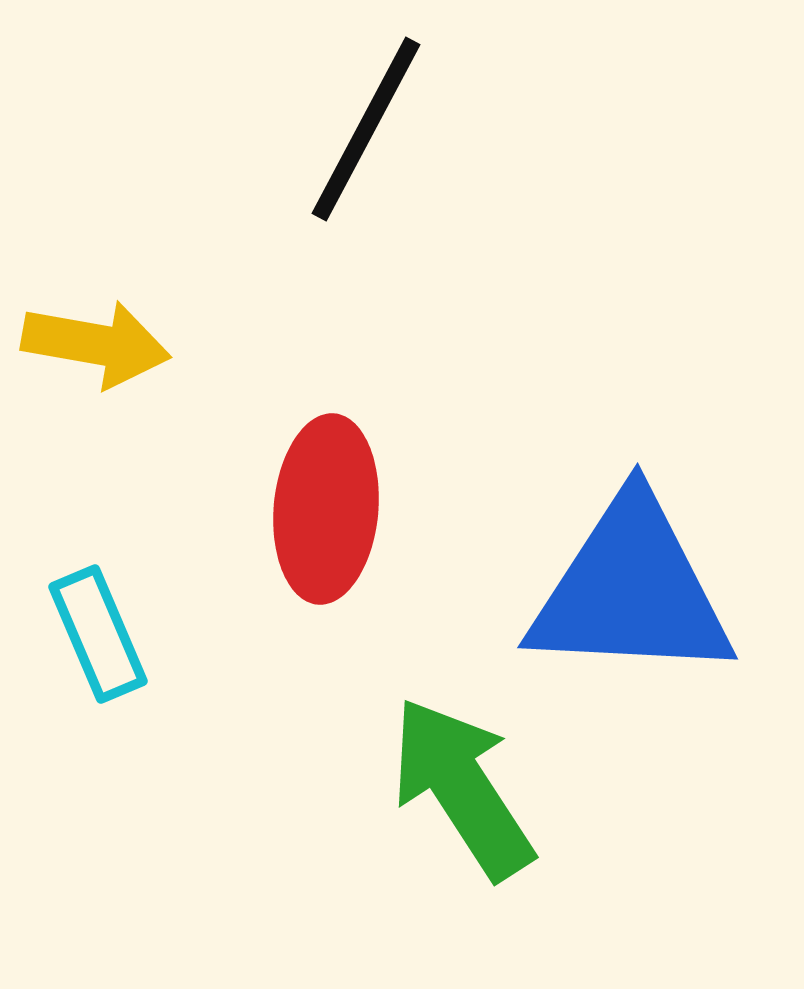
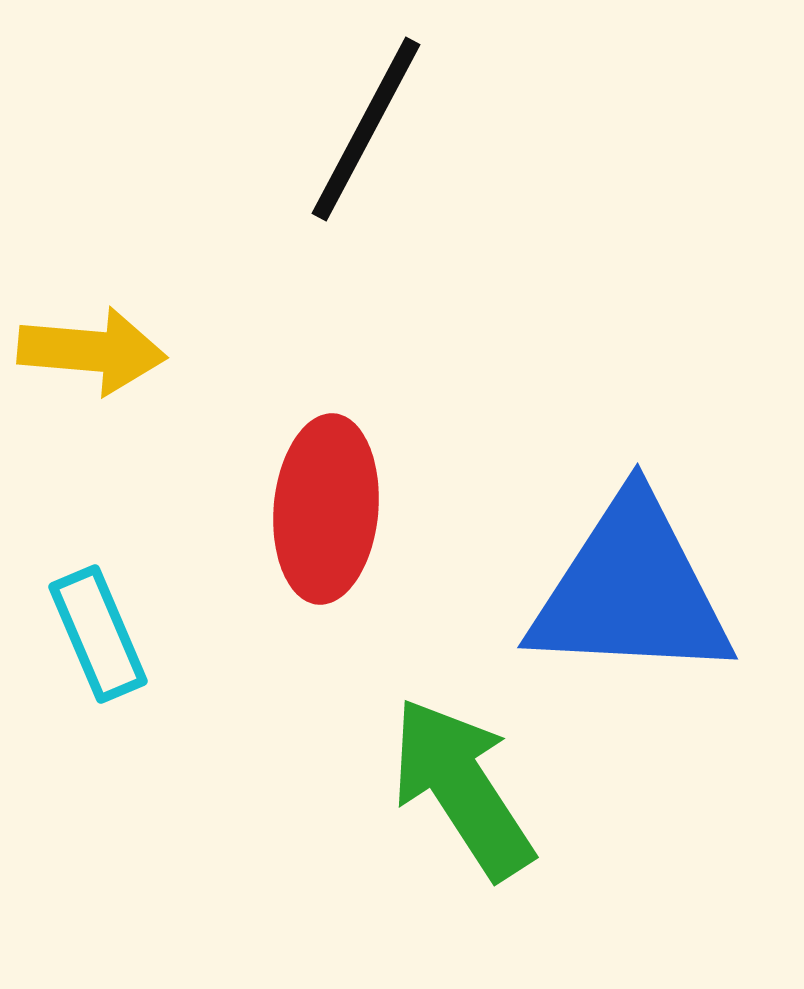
yellow arrow: moved 4 px left, 7 px down; rotated 5 degrees counterclockwise
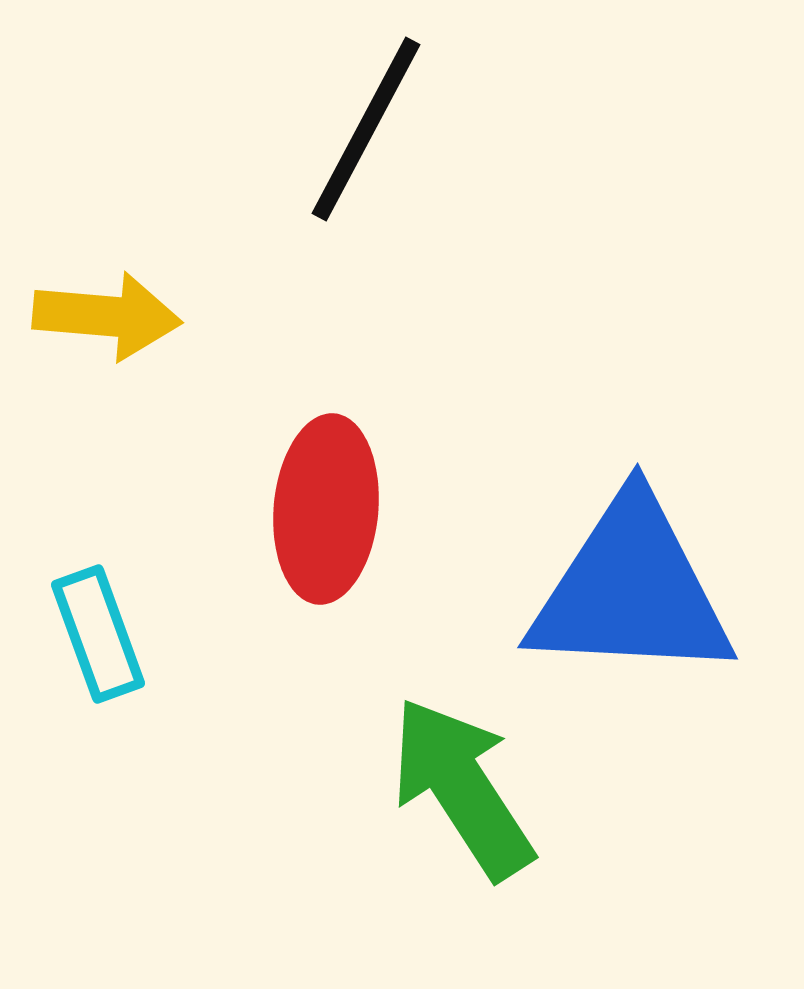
yellow arrow: moved 15 px right, 35 px up
cyan rectangle: rotated 3 degrees clockwise
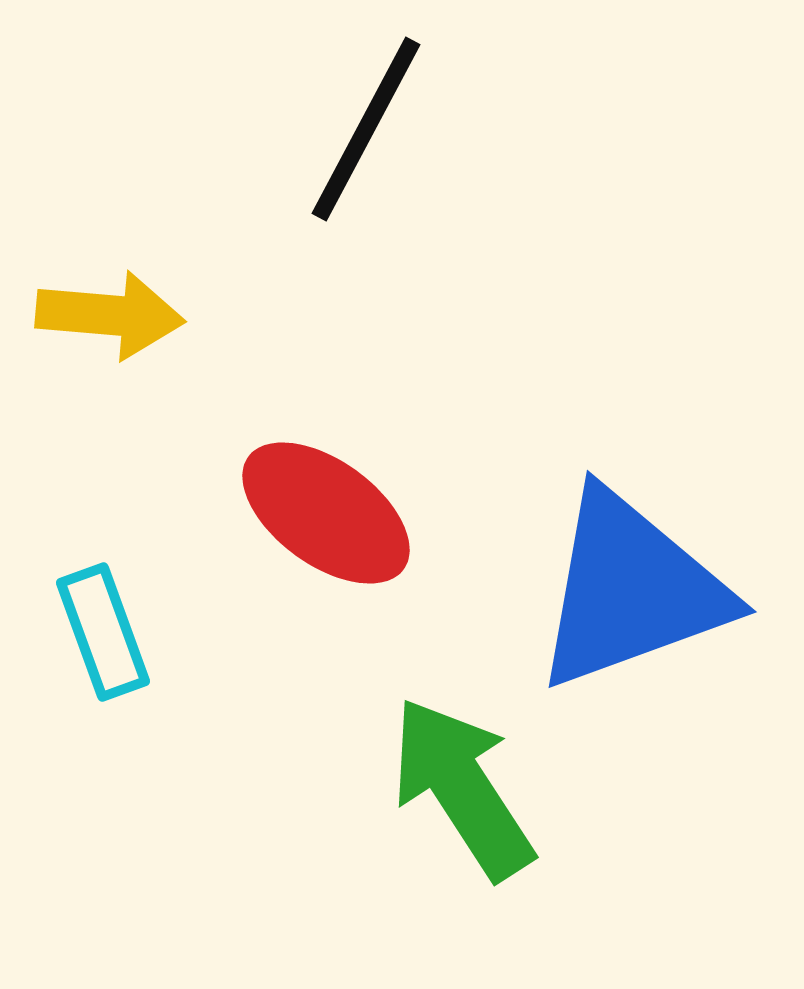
yellow arrow: moved 3 px right, 1 px up
red ellipse: moved 4 px down; rotated 59 degrees counterclockwise
blue triangle: rotated 23 degrees counterclockwise
cyan rectangle: moved 5 px right, 2 px up
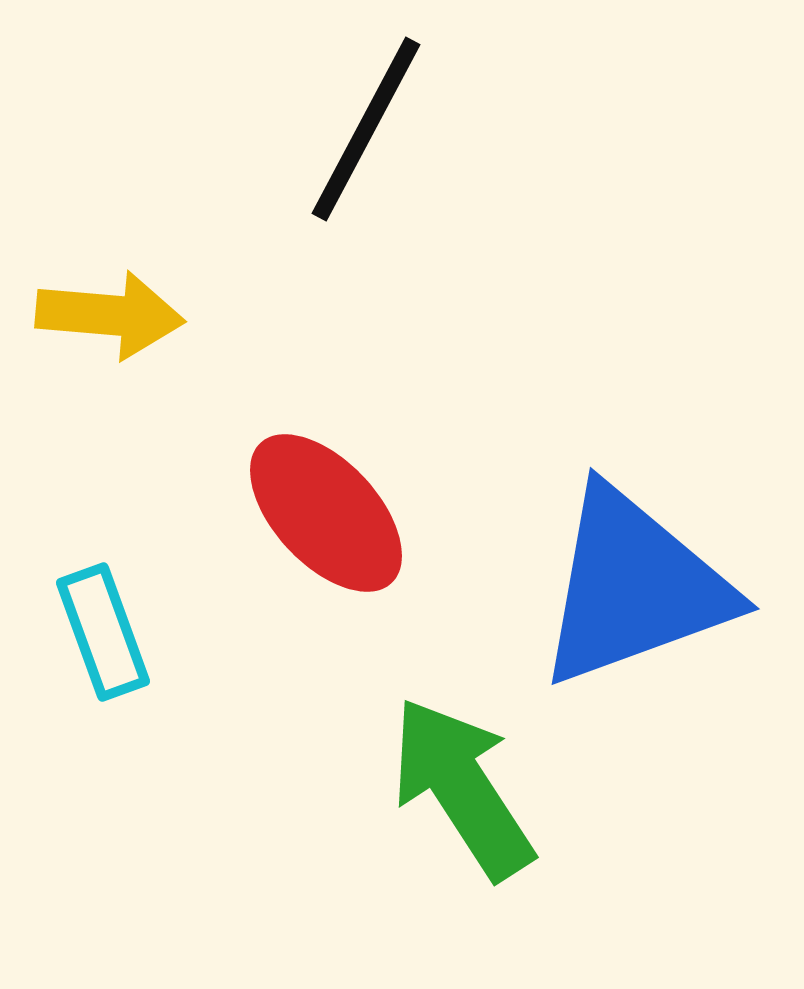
red ellipse: rotated 11 degrees clockwise
blue triangle: moved 3 px right, 3 px up
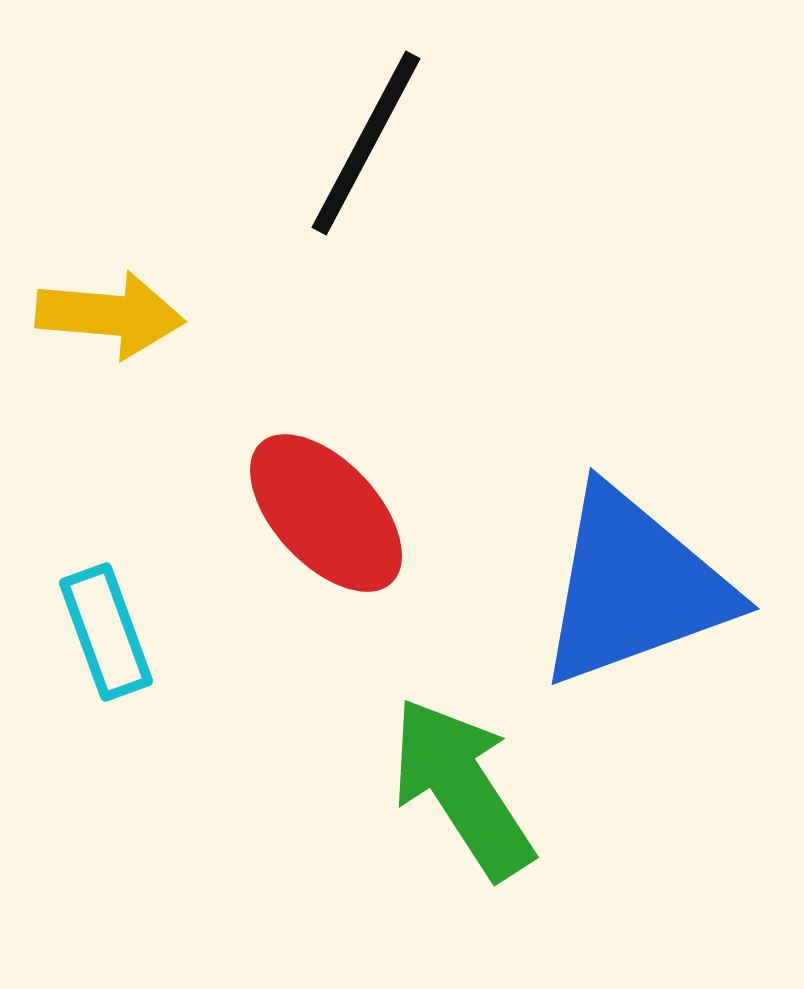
black line: moved 14 px down
cyan rectangle: moved 3 px right
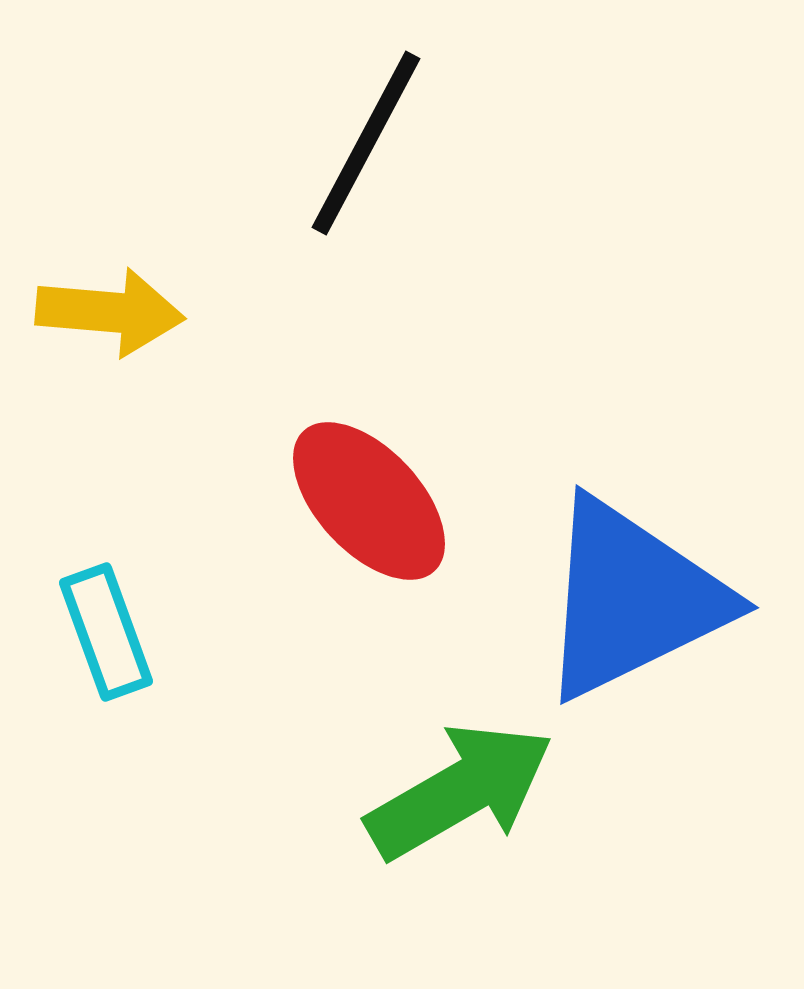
yellow arrow: moved 3 px up
red ellipse: moved 43 px right, 12 px up
blue triangle: moved 2 px left, 12 px down; rotated 6 degrees counterclockwise
green arrow: moved 2 px left, 3 px down; rotated 93 degrees clockwise
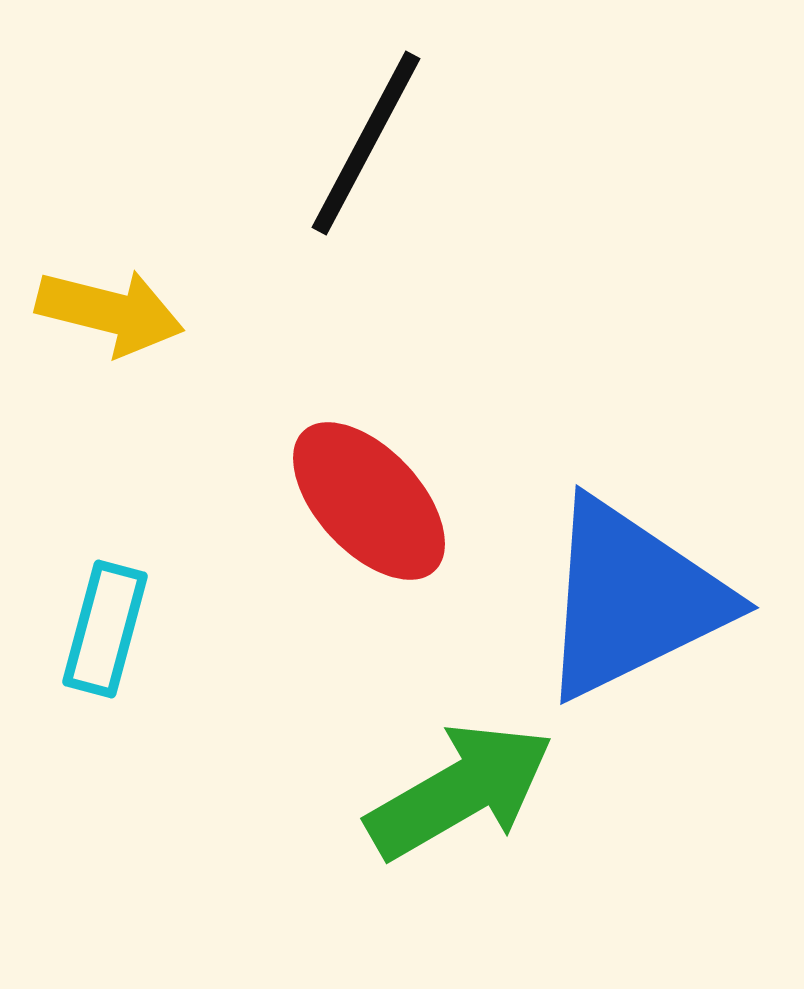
yellow arrow: rotated 9 degrees clockwise
cyan rectangle: moved 1 px left, 3 px up; rotated 35 degrees clockwise
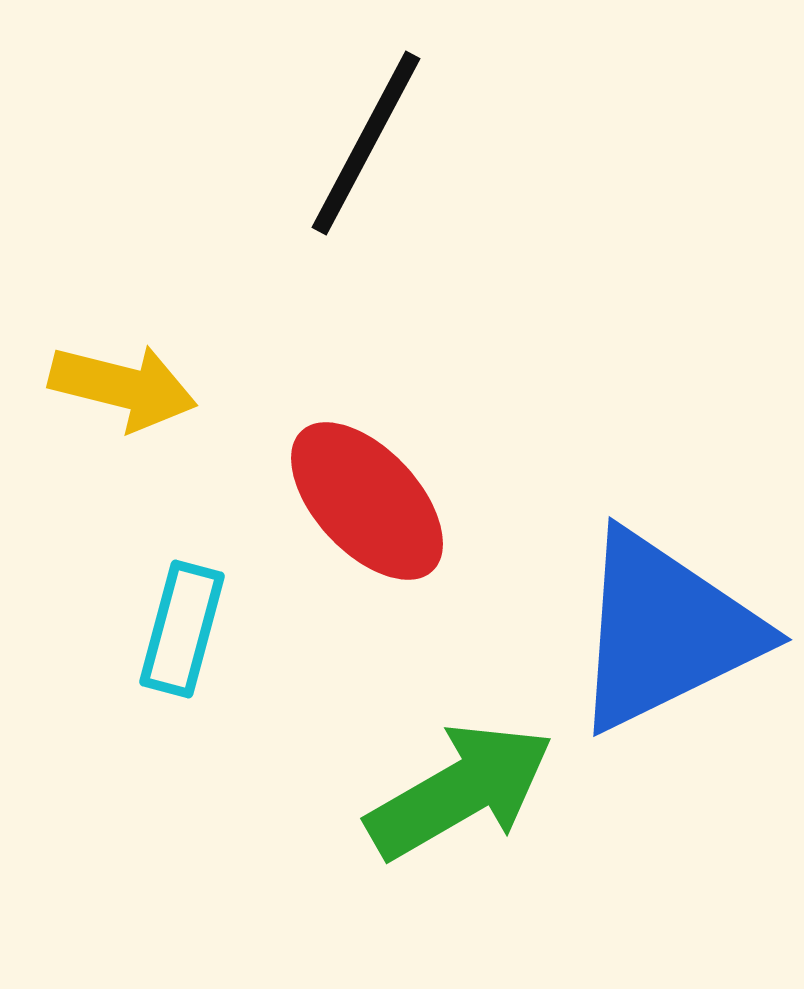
yellow arrow: moved 13 px right, 75 px down
red ellipse: moved 2 px left
blue triangle: moved 33 px right, 32 px down
cyan rectangle: moved 77 px right
